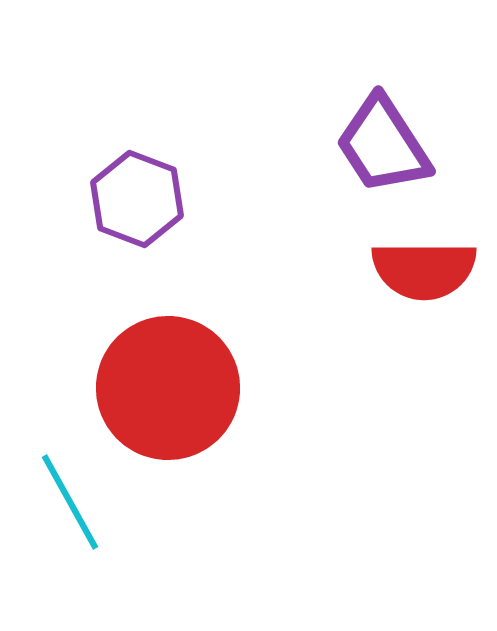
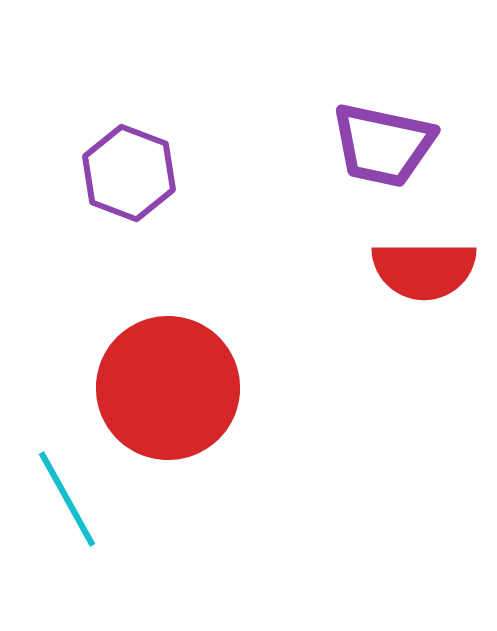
purple trapezoid: rotated 45 degrees counterclockwise
purple hexagon: moved 8 px left, 26 px up
cyan line: moved 3 px left, 3 px up
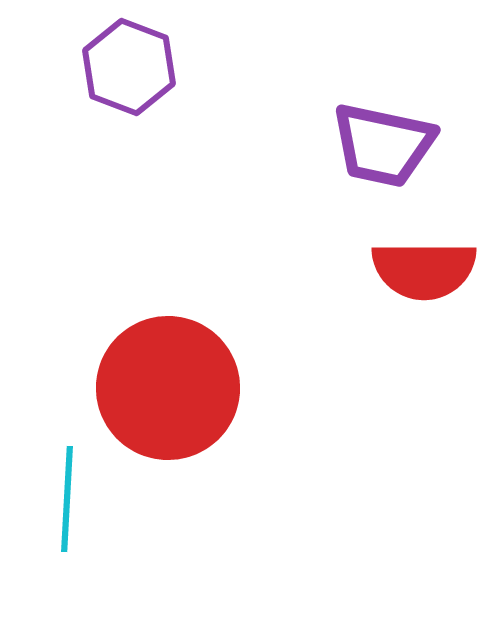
purple hexagon: moved 106 px up
cyan line: rotated 32 degrees clockwise
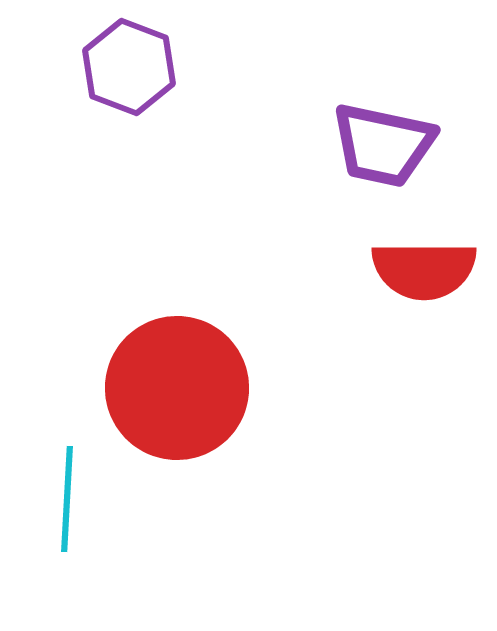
red circle: moved 9 px right
